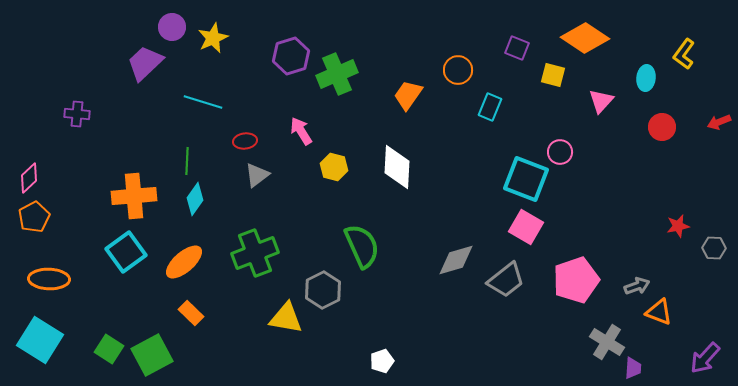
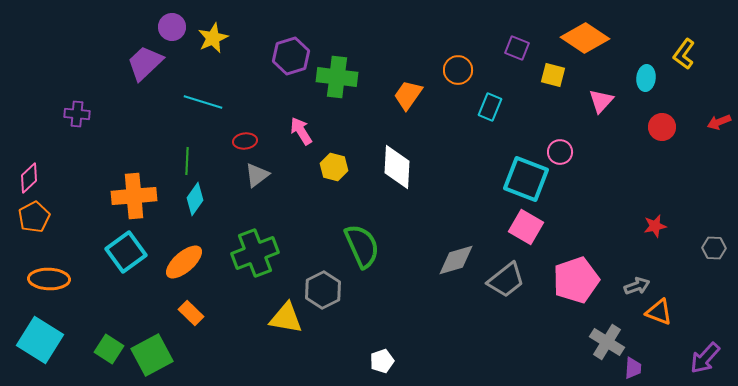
green cross at (337, 74): moved 3 px down; rotated 30 degrees clockwise
red star at (678, 226): moved 23 px left
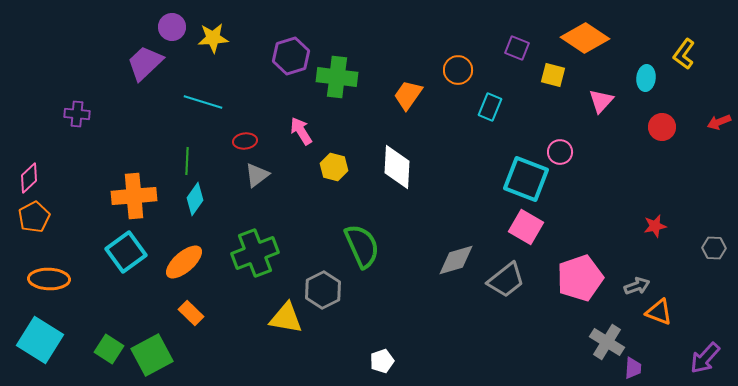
yellow star at (213, 38): rotated 20 degrees clockwise
pink pentagon at (576, 280): moved 4 px right, 2 px up
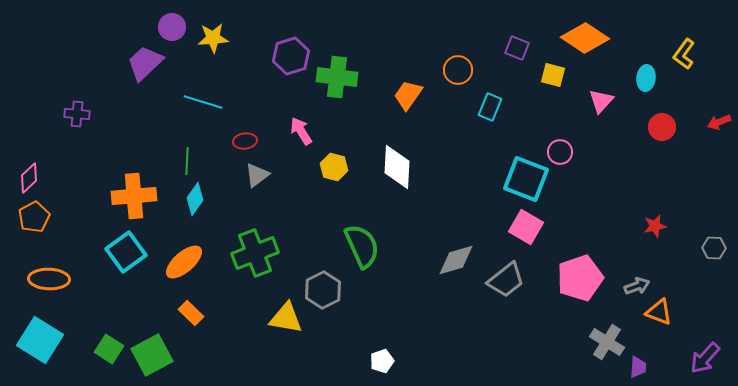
purple trapezoid at (633, 368): moved 5 px right, 1 px up
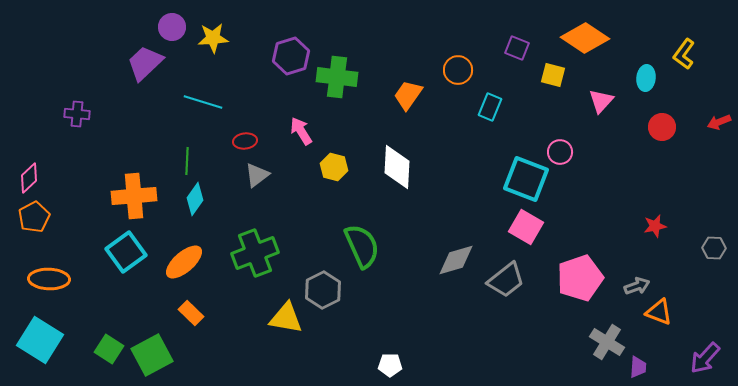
white pentagon at (382, 361): moved 8 px right, 4 px down; rotated 20 degrees clockwise
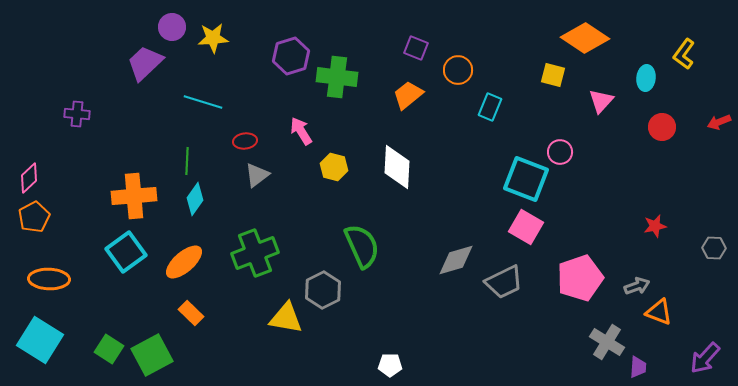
purple square at (517, 48): moved 101 px left
orange trapezoid at (408, 95): rotated 16 degrees clockwise
gray trapezoid at (506, 280): moved 2 px left, 2 px down; rotated 12 degrees clockwise
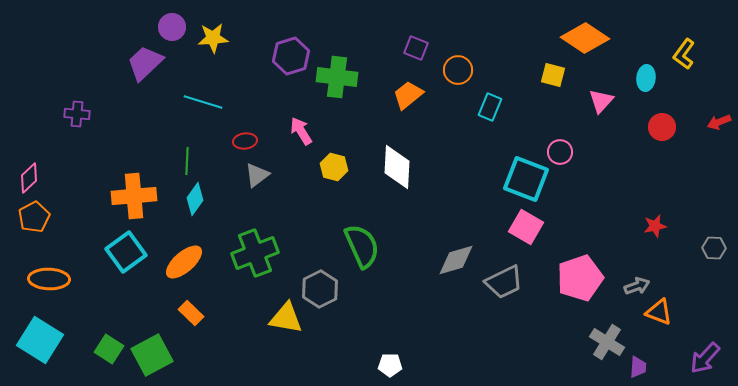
gray hexagon at (323, 290): moved 3 px left, 1 px up
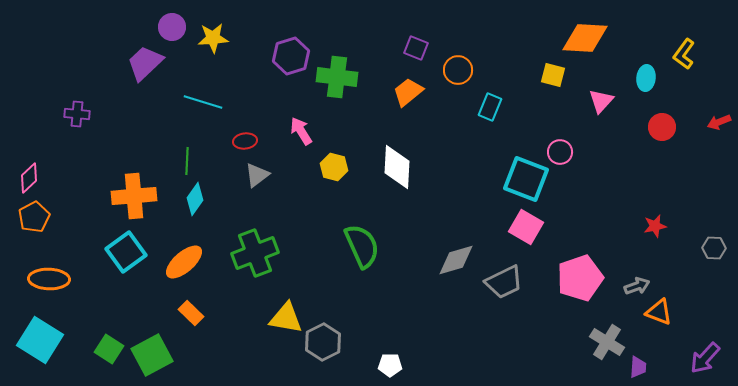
orange diamond at (585, 38): rotated 30 degrees counterclockwise
orange trapezoid at (408, 95): moved 3 px up
gray hexagon at (320, 289): moved 3 px right, 53 px down
